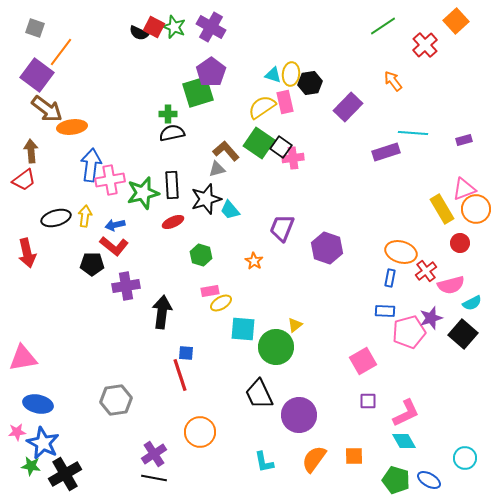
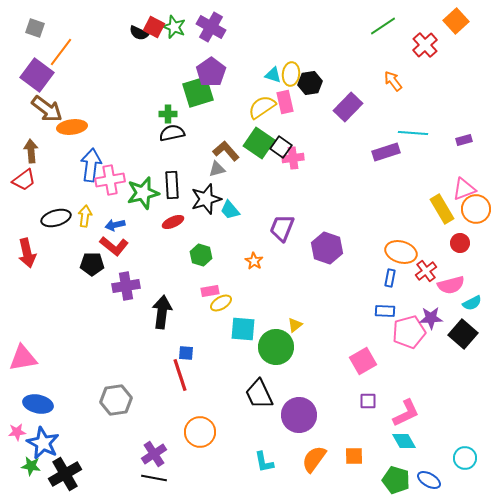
purple star at (431, 318): rotated 15 degrees clockwise
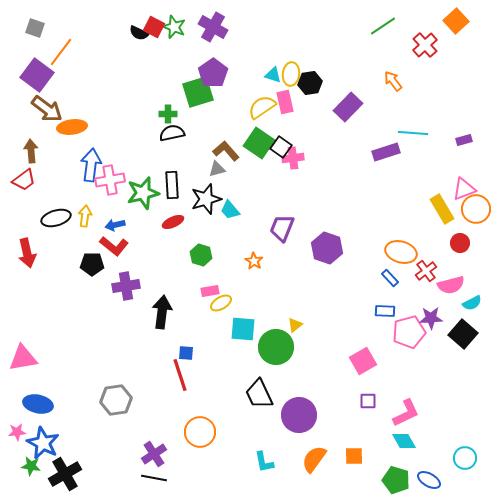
purple cross at (211, 27): moved 2 px right
purple pentagon at (211, 72): moved 2 px right, 1 px down
blue rectangle at (390, 278): rotated 54 degrees counterclockwise
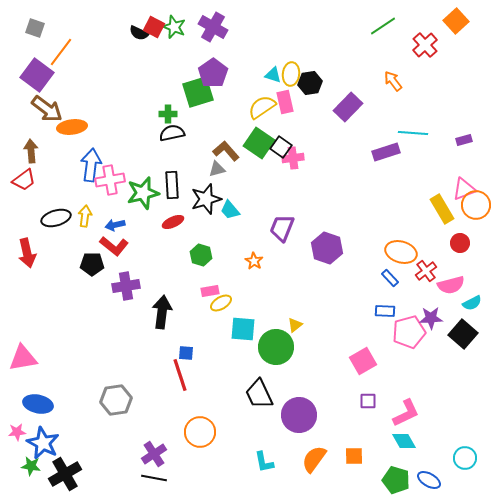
orange circle at (476, 209): moved 4 px up
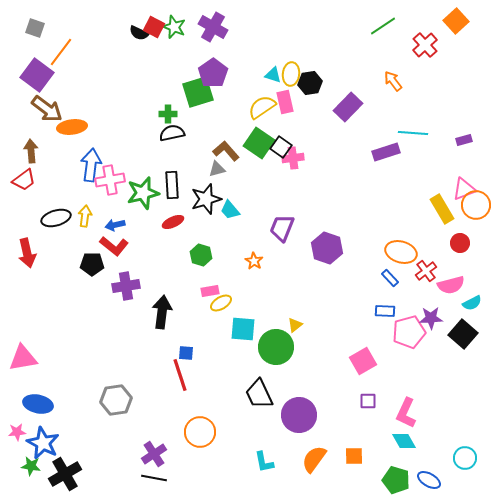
pink L-shape at (406, 413): rotated 140 degrees clockwise
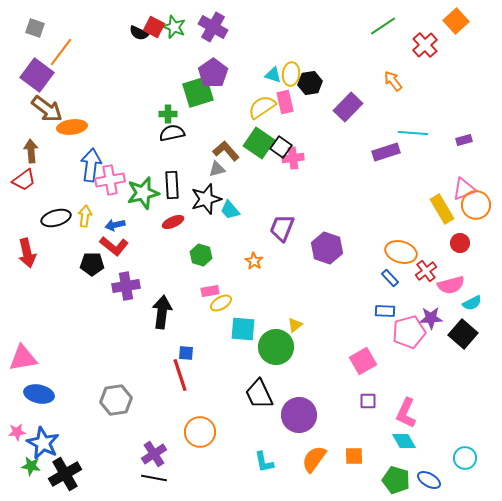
blue ellipse at (38, 404): moved 1 px right, 10 px up
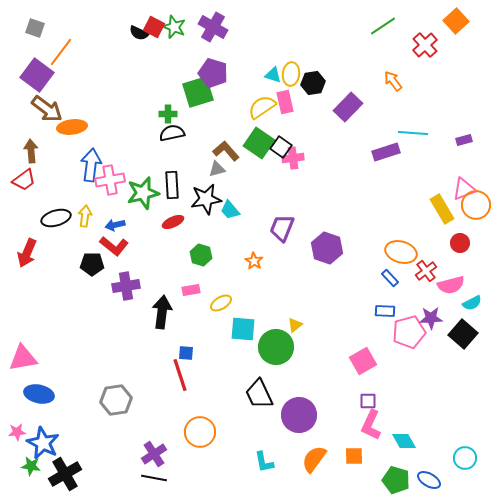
purple pentagon at (213, 73): rotated 20 degrees counterclockwise
black hexagon at (310, 83): moved 3 px right
black star at (206, 199): rotated 8 degrees clockwise
red arrow at (27, 253): rotated 36 degrees clockwise
pink rectangle at (210, 291): moved 19 px left, 1 px up
pink L-shape at (406, 413): moved 35 px left, 12 px down
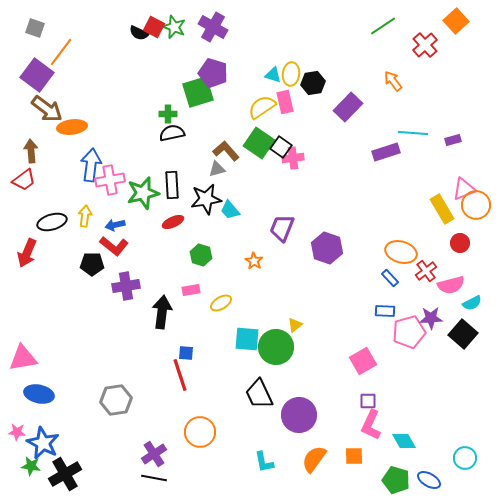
purple rectangle at (464, 140): moved 11 px left
black ellipse at (56, 218): moved 4 px left, 4 px down
cyan square at (243, 329): moved 4 px right, 10 px down
pink star at (17, 432): rotated 12 degrees clockwise
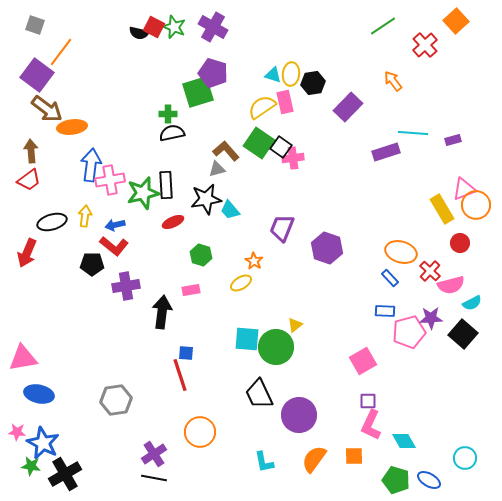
gray square at (35, 28): moved 3 px up
black semicircle at (139, 33): rotated 12 degrees counterclockwise
red trapezoid at (24, 180): moved 5 px right
black rectangle at (172, 185): moved 6 px left
red cross at (426, 271): moved 4 px right; rotated 10 degrees counterclockwise
yellow ellipse at (221, 303): moved 20 px right, 20 px up
